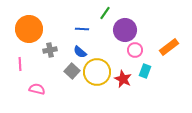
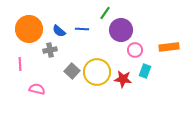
purple circle: moved 4 px left
orange rectangle: rotated 30 degrees clockwise
blue semicircle: moved 21 px left, 21 px up
red star: rotated 18 degrees counterclockwise
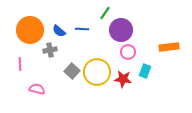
orange circle: moved 1 px right, 1 px down
pink circle: moved 7 px left, 2 px down
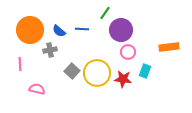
yellow circle: moved 1 px down
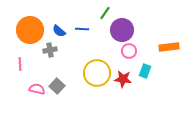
purple circle: moved 1 px right
pink circle: moved 1 px right, 1 px up
gray square: moved 15 px left, 15 px down
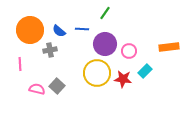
purple circle: moved 17 px left, 14 px down
cyan rectangle: rotated 24 degrees clockwise
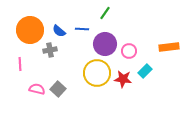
gray square: moved 1 px right, 3 px down
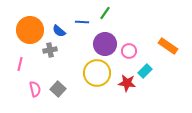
blue line: moved 7 px up
orange rectangle: moved 1 px left, 1 px up; rotated 42 degrees clockwise
pink line: rotated 16 degrees clockwise
red star: moved 4 px right, 4 px down
pink semicircle: moved 2 px left; rotated 63 degrees clockwise
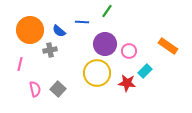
green line: moved 2 px right, 2 px up
